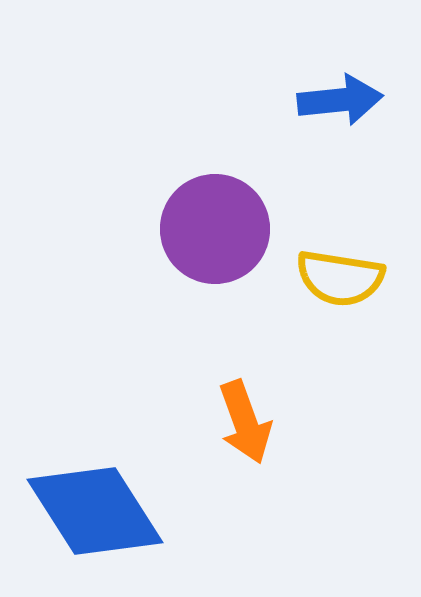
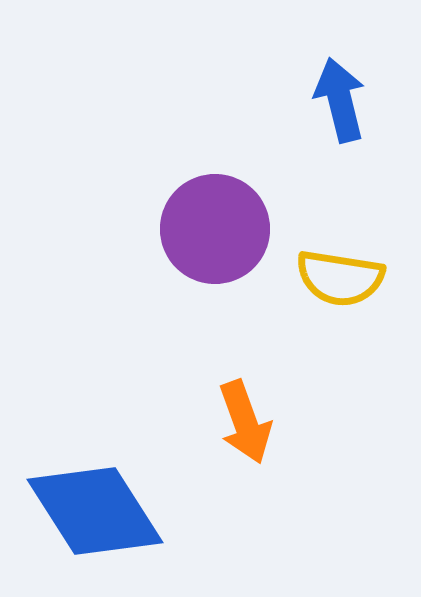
blue arrow: rotated 98 degrees counterclockwise
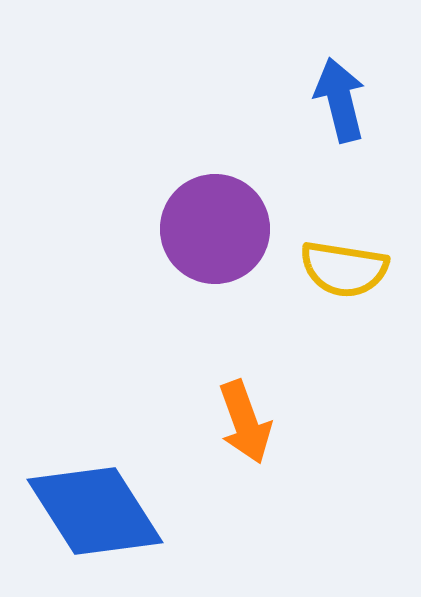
yellow semicircle: moved 4 px right, 9 px up
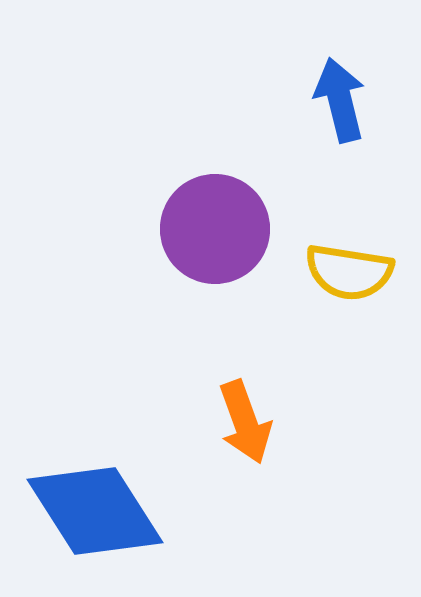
yellow semicircle: moved 5 px right, 3 px down
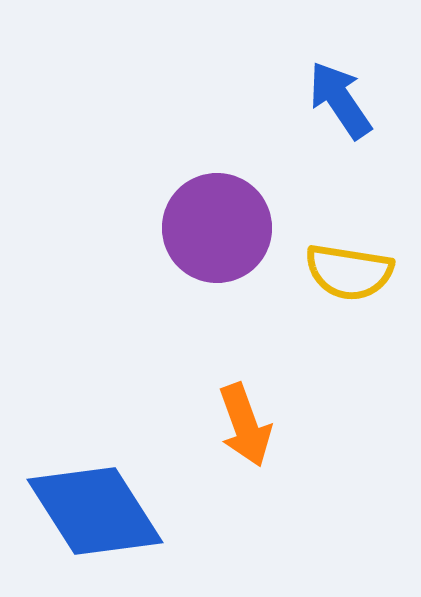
blue arrow: rotated 20 degrees counterclockwise
purple circle: moved 2 px right, 1 px up
orange arrow: moved 3 px down
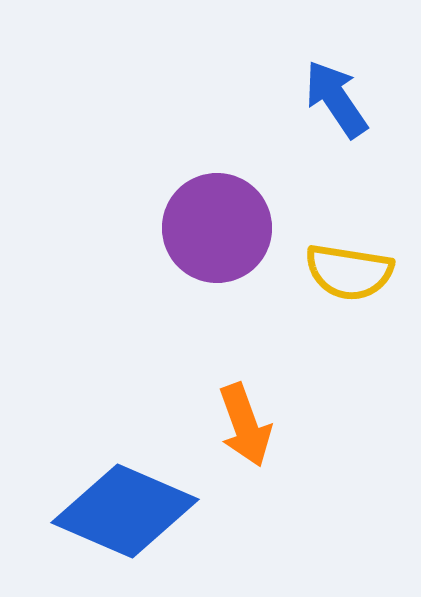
blue arrow: moved 4 px left, 1 px up
blue diamond: moved 30 px right; rotated 34 degrees counterclockwise
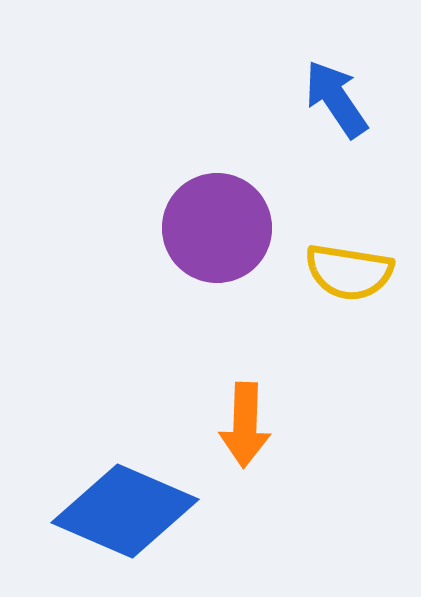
orange arrow: rotated 22 degrees clockwise
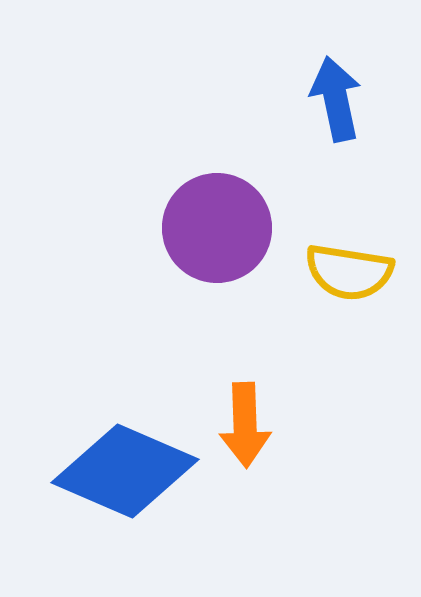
blue arrow: rotated 22 degrees clockwise
orange arrow: rotated 4 degrees counterclockwise
blue diamond: moved 40 px up
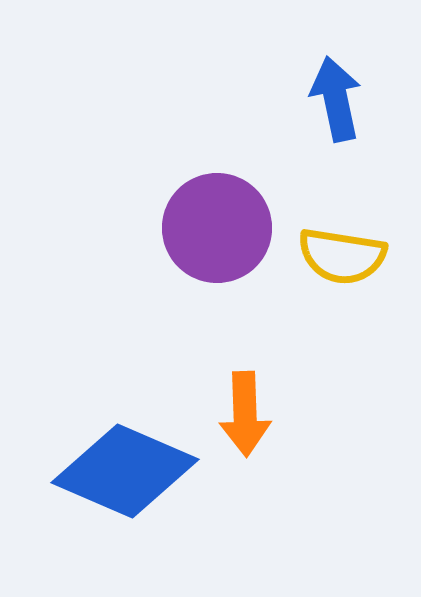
yellow semicircle: moved 7 px left, 16 px up
orange arrow: moved 11 px up
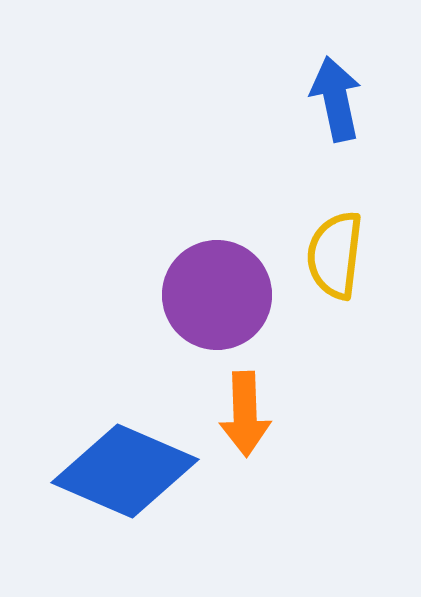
purple circle: moved 67 px down
yellow semicircle: moved 7 px left, 1 px up; rotated 88 degrees clockwise
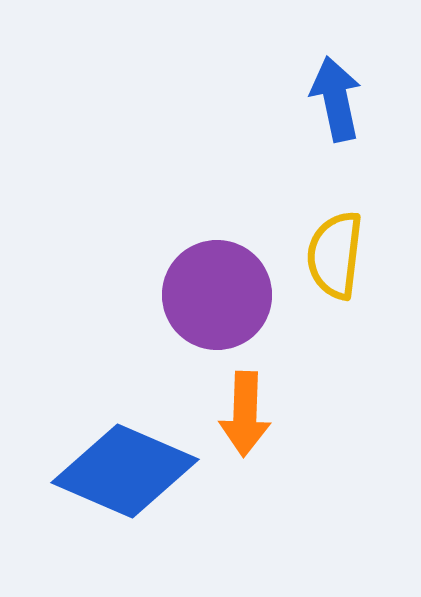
orange arrow: rotated 4 degrees clockwise
